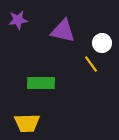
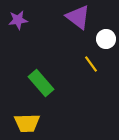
purple triangle: moved 15 px right, 14 px up; rotated 24 degrees clockwise
white circle: moved 4 px right, 4 px up
green rectangle: rotated 48 degrees clockwise
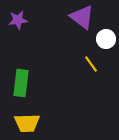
purple triangle: moved 4 px right
green rectangle: moved 20 px left; rotated 48 degrees clockwise
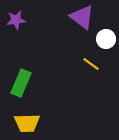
purple star: moved 2 px left
yellow line: rotated 18 degrees counterclockwise
green rectangle: rotated 16 degrees clockwise
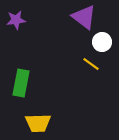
purple triangle: moved 2 px right
white circle: moved 4 px left, 3 px down
green rectangle: rotated 12 degrees counterclockwise
yellow trapezoid: moved 11 px right
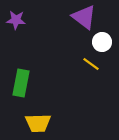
purple star: rotated 12 degrees clockwise
